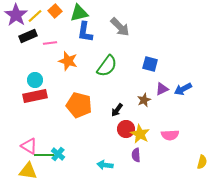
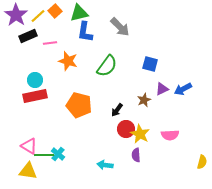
yellow line: moved 3 px right
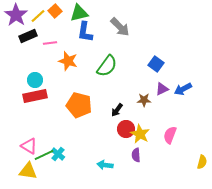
blue square: moved 6 px right; rotated 21 degrees clockwise
brown star: rotated 24 degrees clockwise
pink semicircle: rotated 114 degrees clockwise
green line: rotated 24 degrees counterclockwise
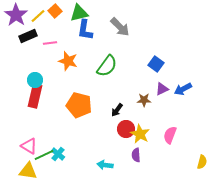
blue L-shape: moved 2 px up
red rectangle: rotated 65 degrees counterclockwise
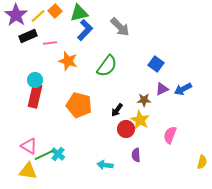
blue L-shape: rotated 145 degrees counterclockwise
yellow star: moved 14 px up
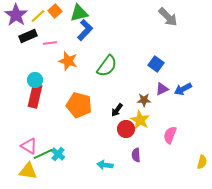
gray arrow: moved 48 px right, 10 px up
green line: moved 1 px left, 1 px up
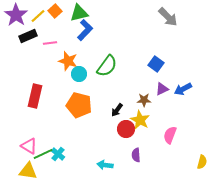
cyan circle: moved 44 px right, 6 px up
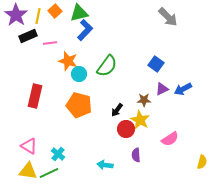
yellow line: rotated 35 degrees counterclockwise
pink semicircle: moved 4 px down; rotated 144 degrees counterclockwise
green line: moved 6 px right, 19 px down
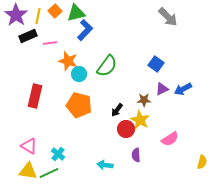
green triangle: moved 3 px left
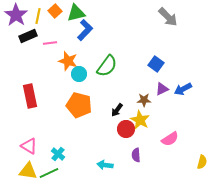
red rectangle: moved 5 px left; rotated 25 degrees counterclockwise
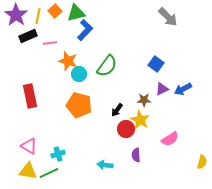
cyan cross: rotated 32 degrees clockwise
